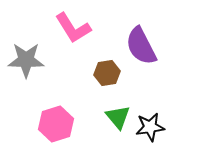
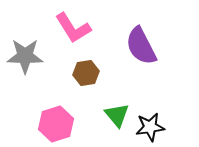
gray star: moved 1 px left, 4 px up
brown hexagon: moved 21 px left
green triangle: moved 1 px left, 2 px up
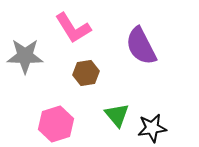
black star: moved 2 px right, 1 px down
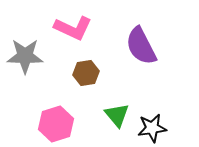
pink L-shape: rotated 33 degrees counterclockwise
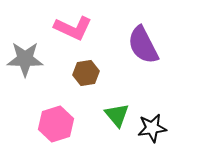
purple semicircle: moved 2 px right, 1 px up
gray star: moved 3 px down
